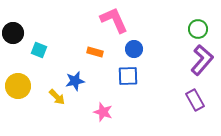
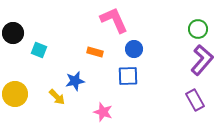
yellow circle: moved 3 px left, 8 px down
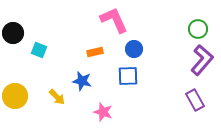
orange rectangle: rotated 28 degrees counterclockwise
blue star: moved 7 px right; rotated 24 degrees clockwise
yellow circle: moved 2 px down
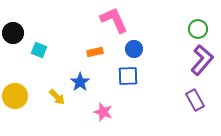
blue star: moved 2 px left, 1 px down; rotated 24 degrees clockwise
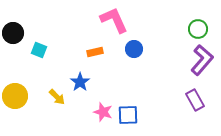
blue square: moved 39 px down
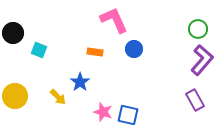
orange rectangle: rotated 21 degrees clockwise
yellow arrow: moved 1 px right
blue square: rotated 15 degrees clockwise
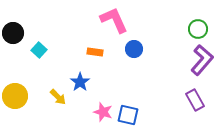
cyan square: rotated 21 degrees clockwise
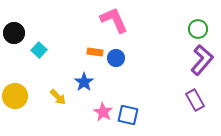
black circle: moved 1 px right
blue circle: moved 18 px left, 9 px down
blue star: moved 4 px right
pink star: rotated 12 degrees clockwise
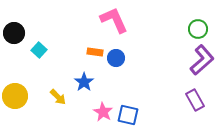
purple L-shape: rotated 8 degrees clockwise
